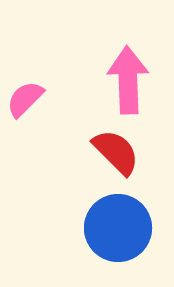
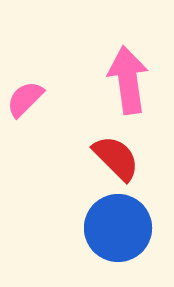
pink arrow: rotated 6 degrees counterclockwise
red semicircle: moved 6 px down
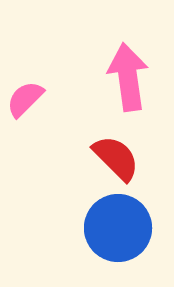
pink arrow: moved 3 px up
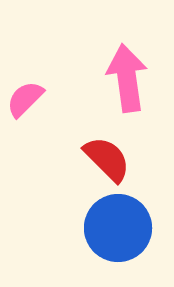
pink arrow: moved 1 px left, 1 px down
red semicircle: moved 9 px left, 1 px down
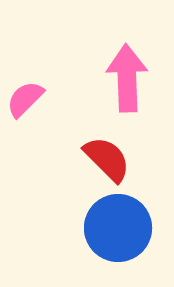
pink arrow: rotated 6 degrees clockwise
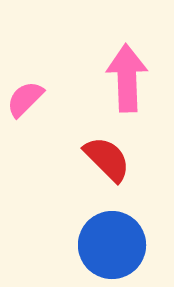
blue circle: moved 6 px left, 17 px down
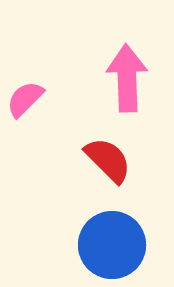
red semicircle: moved 1 px right, 1 px down
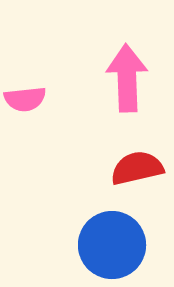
pink semicircle: rotated 141 degrees counterclockwise
red semicircle: moved 29 px right, 8 px down; rotated 58 degrees counterclockwise
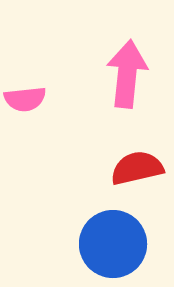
pink arrow: moved 4 px up; rotated 8 degrees clockwise
blue circle: moved 1 px right, 1 px up
